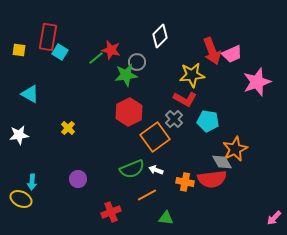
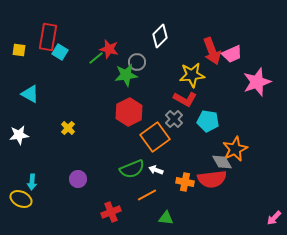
red star: moved 2 px left, 1 px up
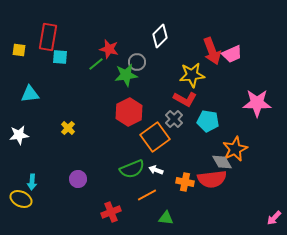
cyan square: moved 5 px down; rotated 28 degrees counterclockwise
green line: moved 6 px down
pink star: moved 21 px down; rotated 20 degrees clockwise
cyan triangle: rotated 36 degrees counterclockwise
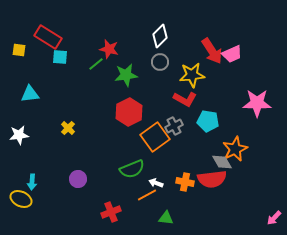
red rectangle: rotated 68 degrees counterclockwise
red arrow: rotated 12 degrees counterclockwise
gray circle: moved 23 px right
gray cross: moved 7 px down; rotated 18 degrees clockwise
white arrow: moved 13 px down
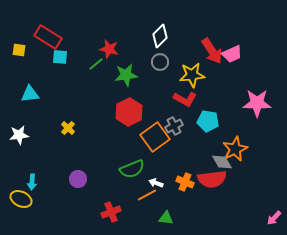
orange cross: rotated 12 degrees clockwise
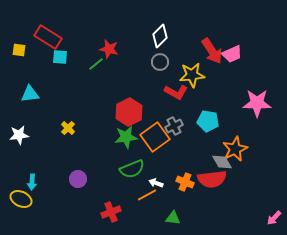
green star: moved 62 px down
red L-shape: moved 9 px left, 7 px up
green triangle: moved 7 px right
